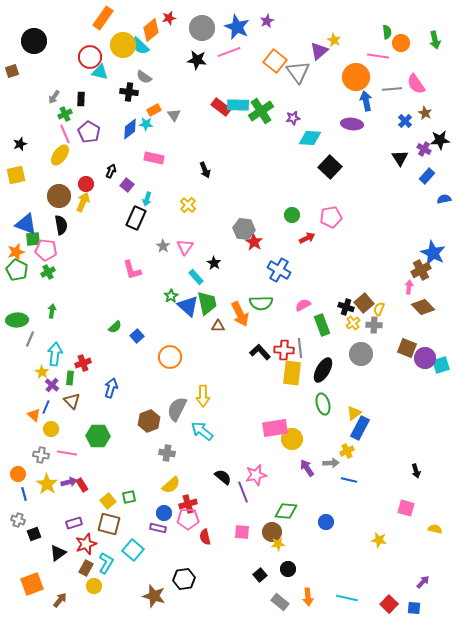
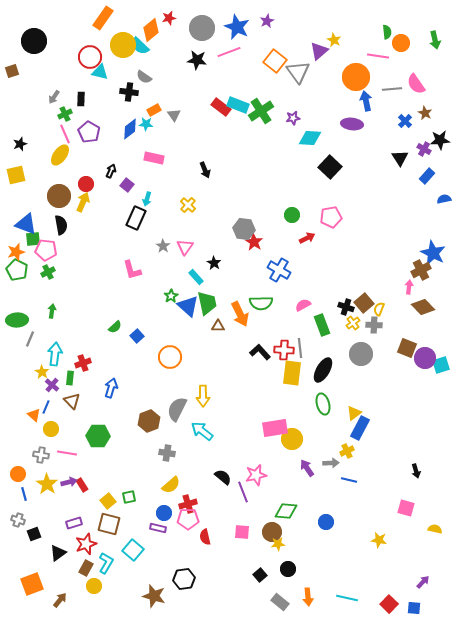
cyan rectangle at (238, 105): rotated 20 degrees clockwise
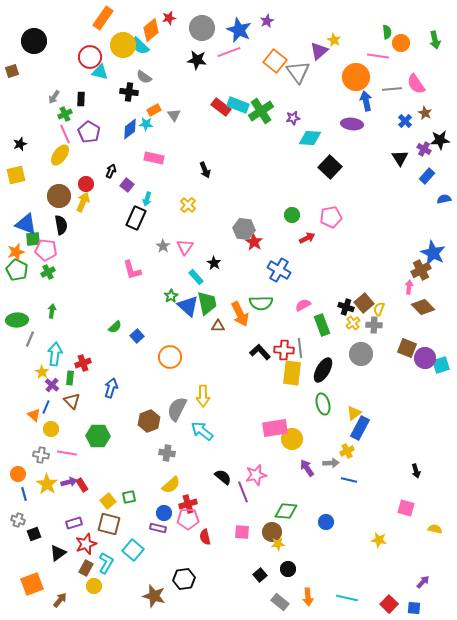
blue star at (237, 27): moved 2 px right, 3 px down
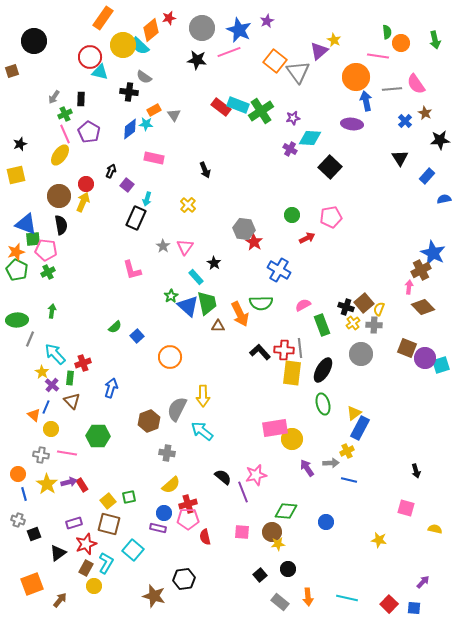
purple cross at (424, 149): moved 134 px left
cyan arrow at (55, 354): rotated 50 degrees counterclockwise
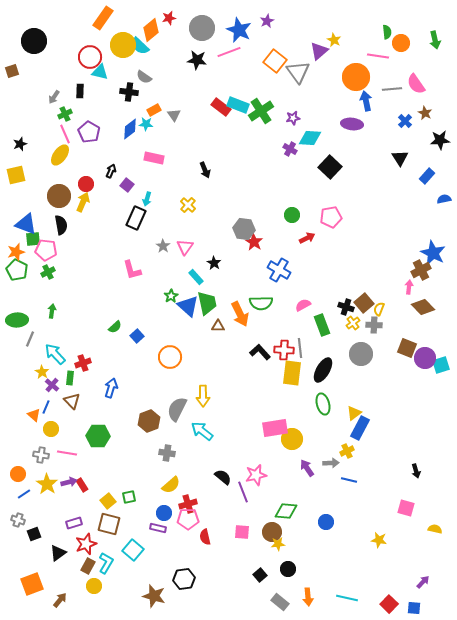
black rectangle at (81, 99): moved 1 px left, 8 px up
blue line at (24, 494): rotated 72 degrees clockwise
brown rectangle at (86, 568): moved 2 px right, 2 px up
